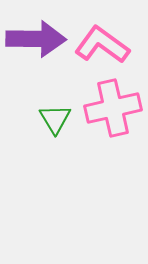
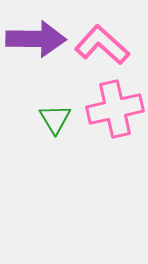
pink L-shape: rotated 6 degrees clockwise
pink cross: moved 2 px right, 1 px down
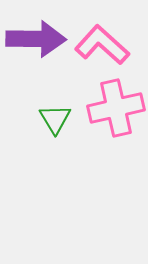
pink cross: moved 1 px right, 1 px up
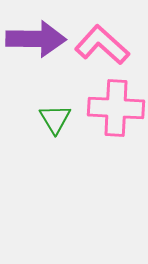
pink cross: rotated 16 degrees clockwise
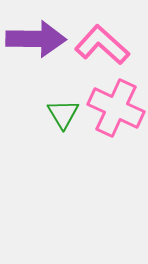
pink cross: rotated 22 degrees clockwise
green triangle: moved 8 px right, 5 px up
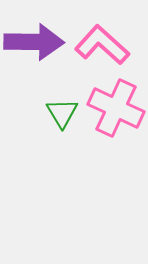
purple arrow: moved 2 px left, 3 px down
green triangle: moved 1 px left, 1 px up
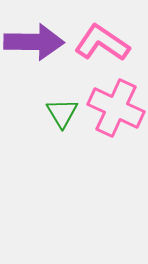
pink L-shape: moved 2 px up; rotated 8 degrees counterclockwise
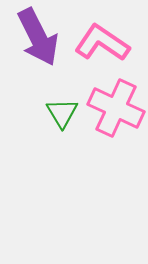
purple arrow: moved 4 px right, 5 px up; rotated 62 degrees clockwise
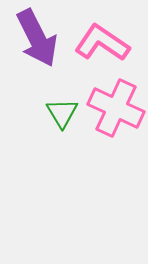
purple arrow: moved 1 px left, 1 px down
